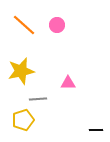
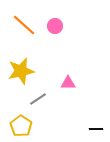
pink circle: moved 2 px left, 1 px down
gray line: rotated 30 degrees counterclockwise
yellow pentagon: moved 2 px left, 6 px down; rotated 20 degrees counterclockwise
black line: moved 1 px up
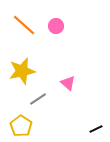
pink circle: moved 1 px right
yellow star: moved 1 px right
pink triangle: rotated 42 degrees clockwise
black line: rotated 24 degrees counterclockwise
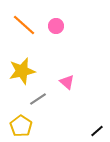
pink triangle: moved 1 px left, 1 px up
black line: moved 1 px right, 2 px down; rotated 16 degrees counterclockwise
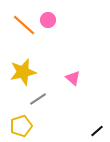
pink circle: moved 8 px left, 6 px up
yellow star: moved 1 px right, 1 px down
pink triangle: moved 6 px right, 4 px up
yellow pentagon: rotated 20 degrees clockwise
